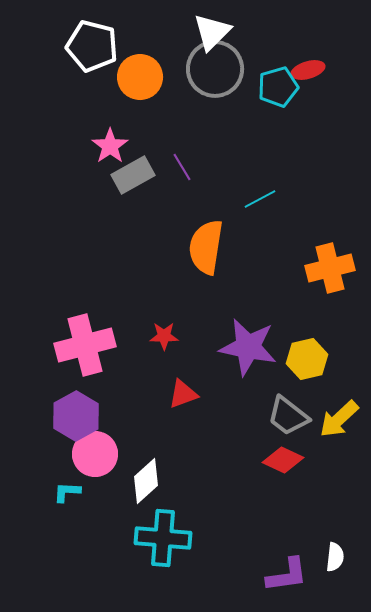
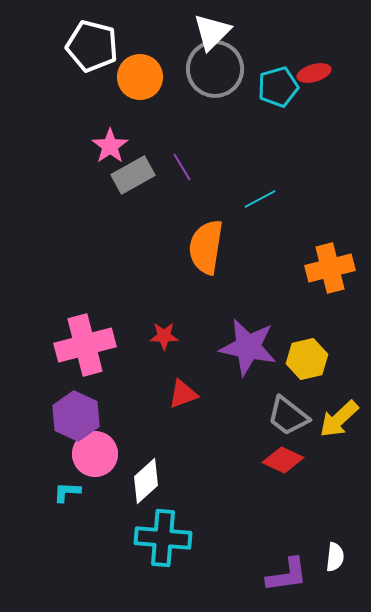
red ellipse: moved 6 px right, 3 px down
purple hexagon: rotated 6 degrees counterclockwise
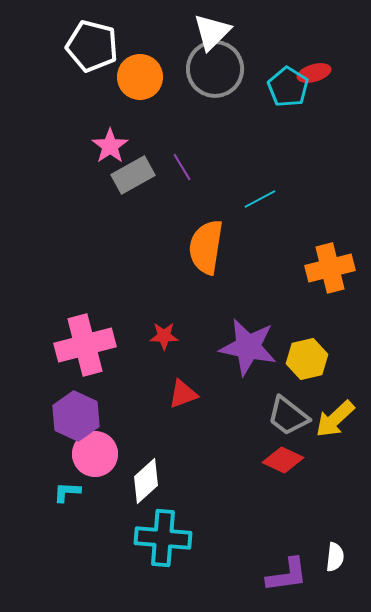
cyan pentagon: moved 10 px right; rotated 24 degrees counterclockwise
yellow arrow: moved 4 px left
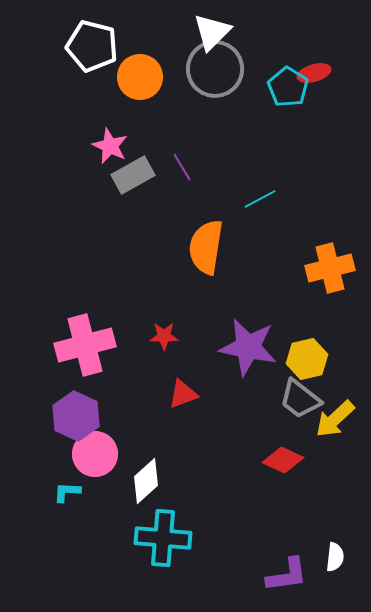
pink star: rotated 12 degrees counterclockwise
gray trapezoid: moved 12 px right, 17 px up
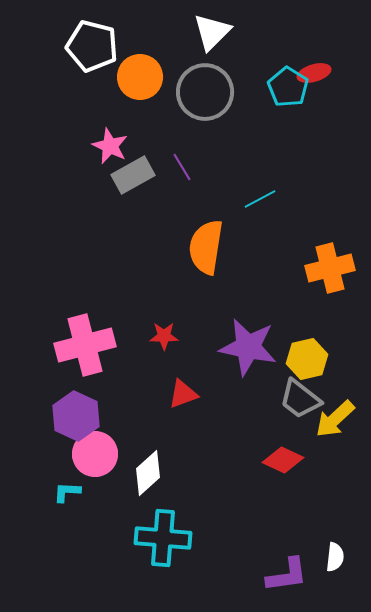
gray circle: moved 10 px left, 23 px down
white diamond: moved 2 px right, 8 px up
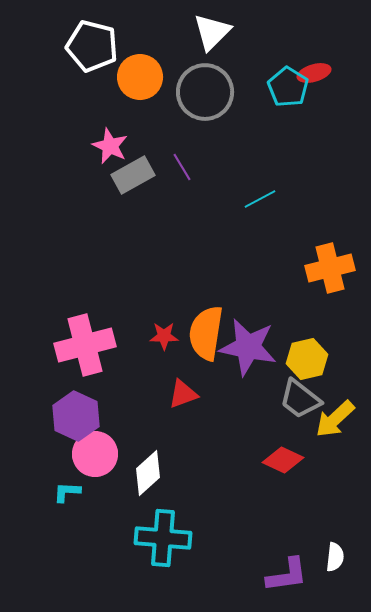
orange semicircle: moved 86 px down
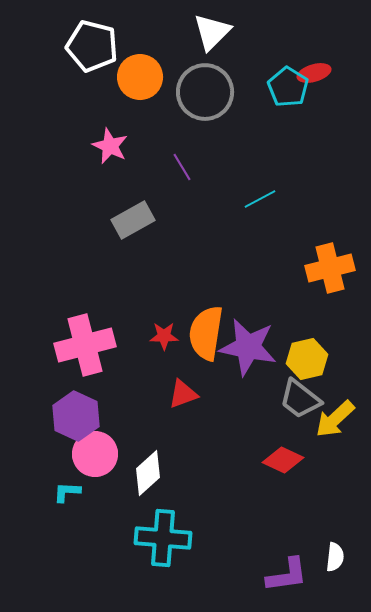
gray rectangle: moved 45 px down
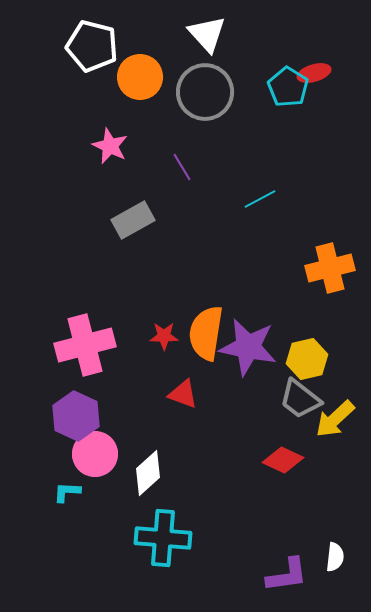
white triangle: moved 5 px left, 2 px down; rotated 27 degrees counterclockwise
red triangle: rotated 40 degrees clockwise
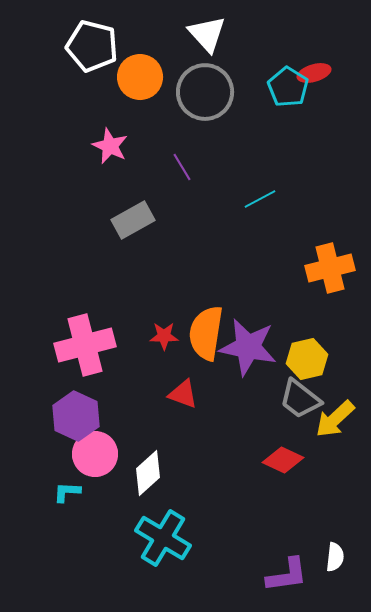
cyan cross: rotated 26 degrees clockwise
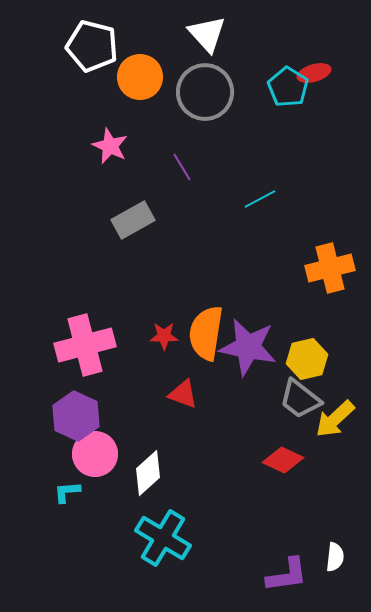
cyan L-shape: rotated 8 degrees counterclockwise
